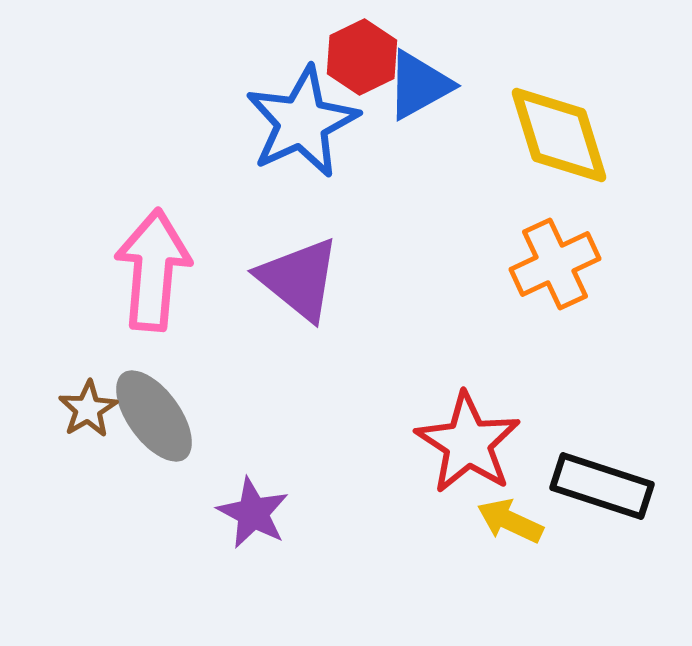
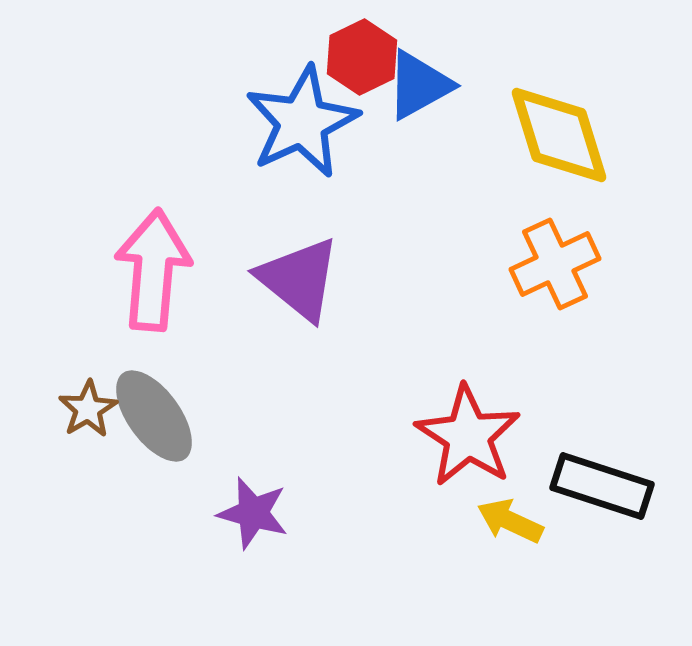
red star: moved 7 px up
purple star: rotated 12 degrees counterclockwise
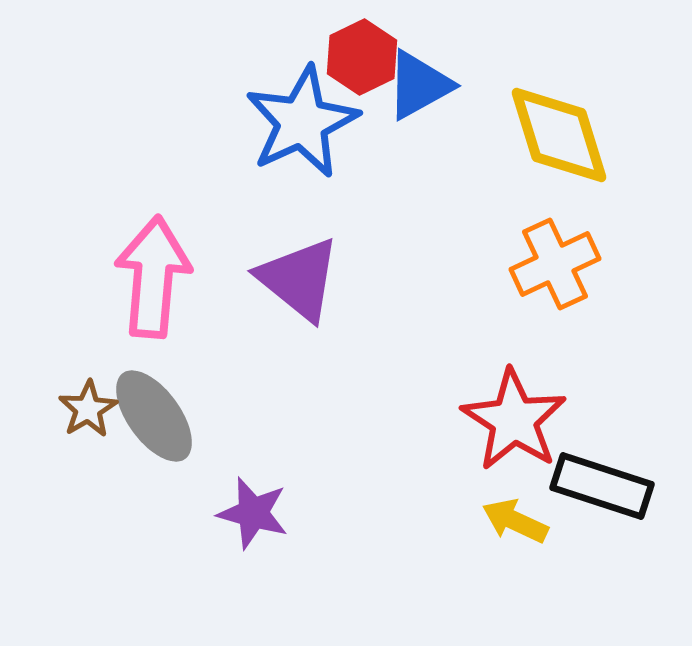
pink arrow: moved 7 px down
red star: moved 46 px right, 16 px up
yellow arrow: moved 5 px right
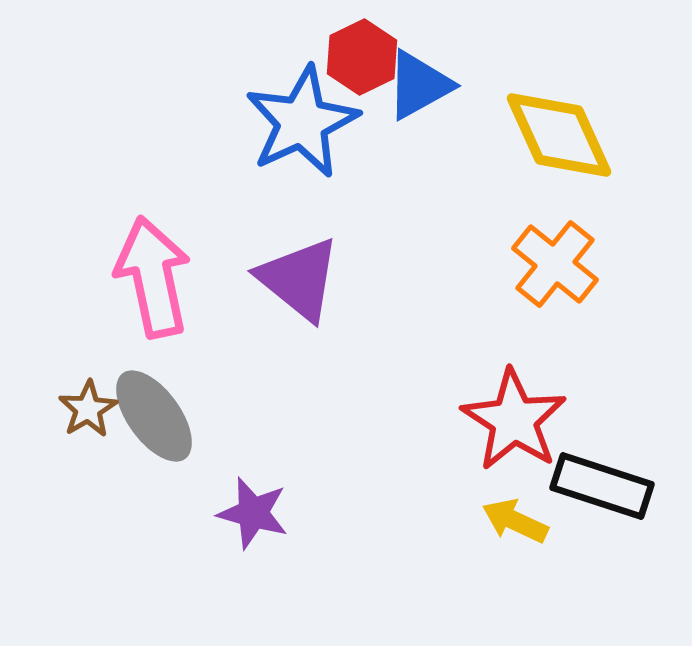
yellow diamond: rotated 7 degrees counterclockwise
orange cross: rotated 26 degrees counterclockwise
pink arrow: rotated 17 degrees counterclockwise
